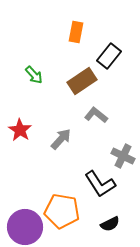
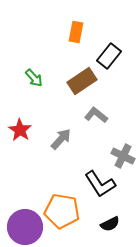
green arrow: moved 3 px down
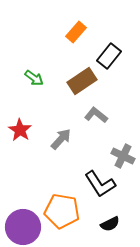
orange rectangle: rotated 30 degrees clockwise
green arrow: rotated 12 degrees counterclockwise
purple circle: moved 2 px left
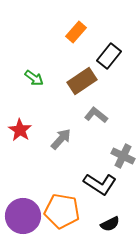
black L-shape: rotated 24 degrees counterclockwise
purple circle: moved 11 px up
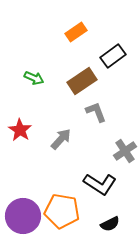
orange rectangle: rotated 15 degrees clockwise
black rectangle: moved 4 px right; rotated 15 degrees clockwise
green arrow: rotated 12 degrees counterclockwise
gray L-shape: moved 3 px up; rotated 30 degrees clockwise
gray cross: moved 2 px right, 5 px up; rotated 30 degrees clockwise
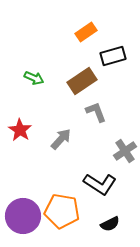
orange rectangle: moved 10 px right
black rectangle: rotated 20 degrees clockwise
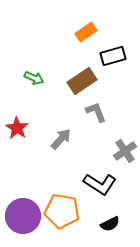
red star: moved 3 px left, 2 px up
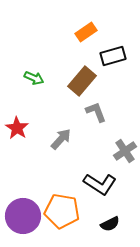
brown rectangle: rotated 16 degrees counterclockwise
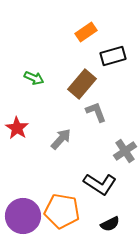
brown rectangle: moved 3 px down
